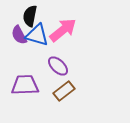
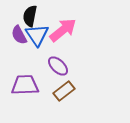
blue triangle: rotated 40 degrees clockwise
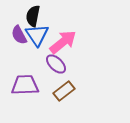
black semicircle: moved 3 px right
pink arrow: moved 12 px down
purple ellipse: moved 2 px left, 2 px up
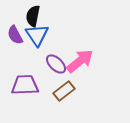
purple semicircle: moved 4 px left
pink arrow: moved 17 px right, 19 px down
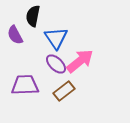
blue triangle: moved 19 px right, 3 px down
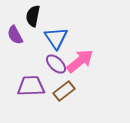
purple trapezoid: moved 6 px right, 1 px down
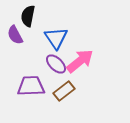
black semicircle: moved 5 px left
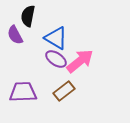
blue triangle: rotated 25 degrees counterclockwise
purple ellipse: moved 5 px up; rotated 10 degrees counterclockwise
purple trapezoid: moved 8 px left, 6 px down
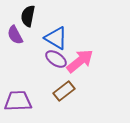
purple trapezoid: moved 5 px left, 9 px down
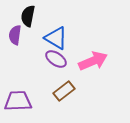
purple semicircle: rotated 36 degrees clockwise
pink arrow: moved 13 px right; rotated 16 degrees clockwise
